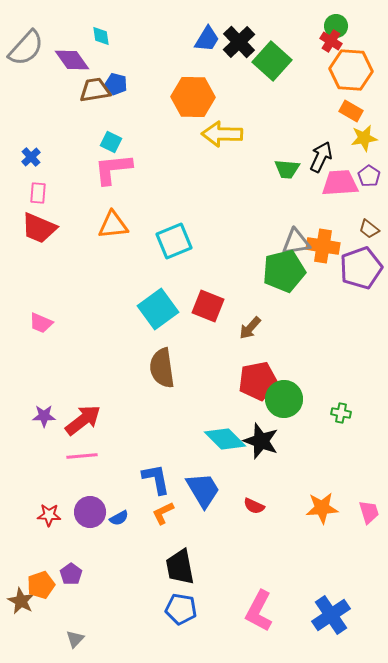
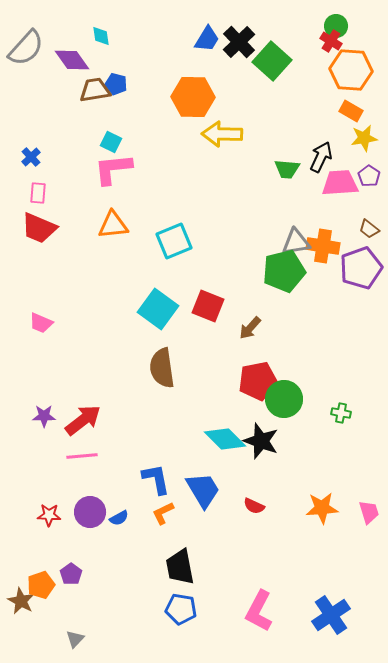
cyan square at (158, 309): rotated 18 degrees counterclockwise
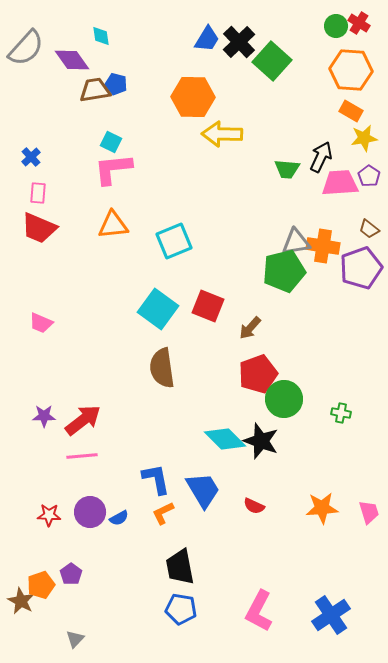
red cross at (331, 41): moved 28 px right, 18 px up
red pentagon at (258, 381): moved 7 px up; rotated 9 degrees counterclockwise
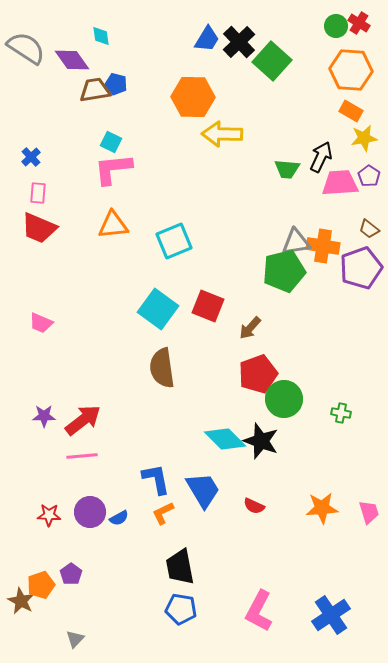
gray semicircle at (26, 48): rotated 99 degrees counterclockwise
